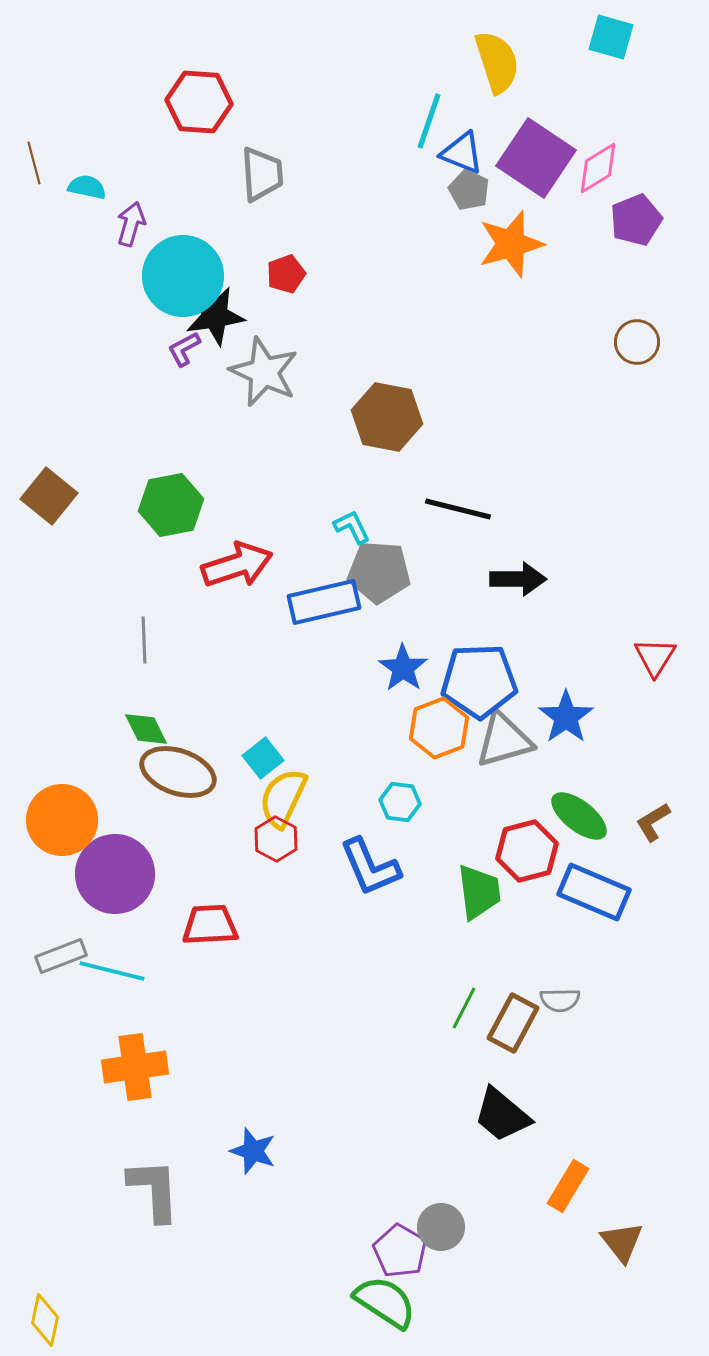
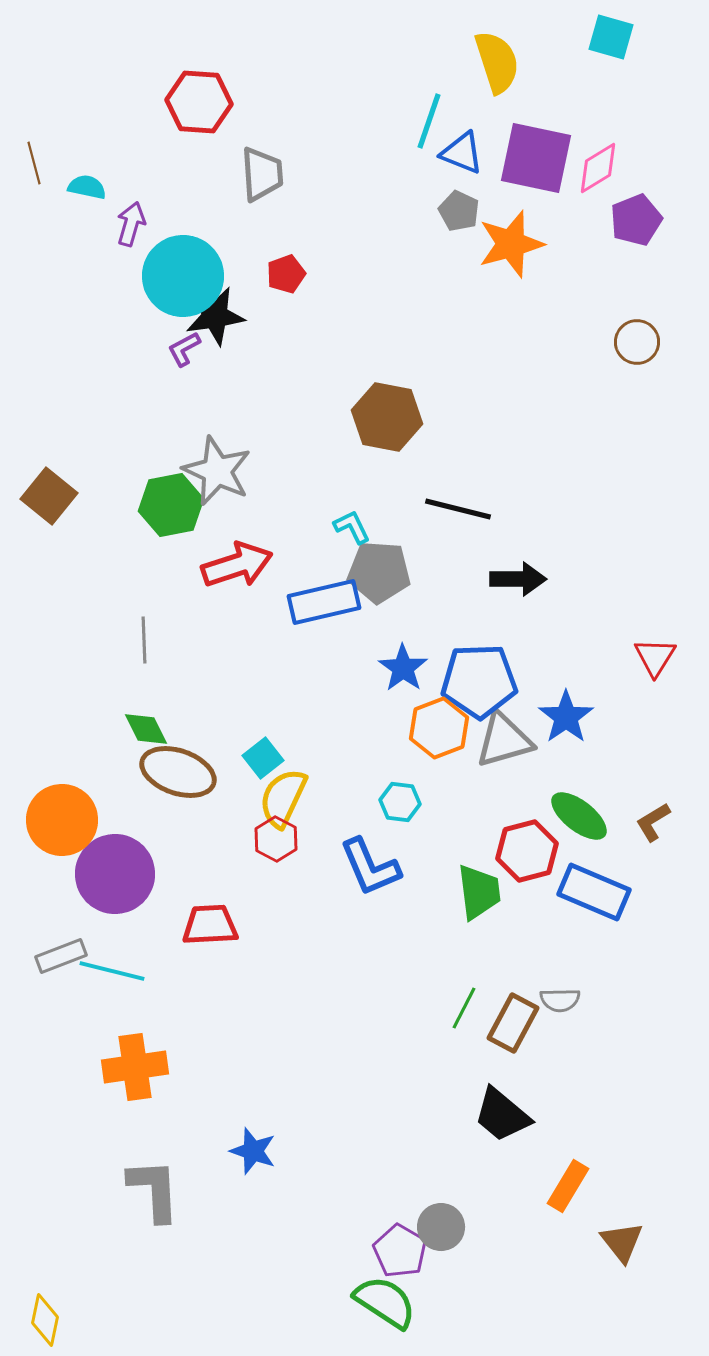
purple square at (536, 158): rotated 22 degrees counterclockwise
gray pentagon at (469, 190): moved 10 px left, 21 px down
gray star at (264, 372): moved 47 px left, 99 px down
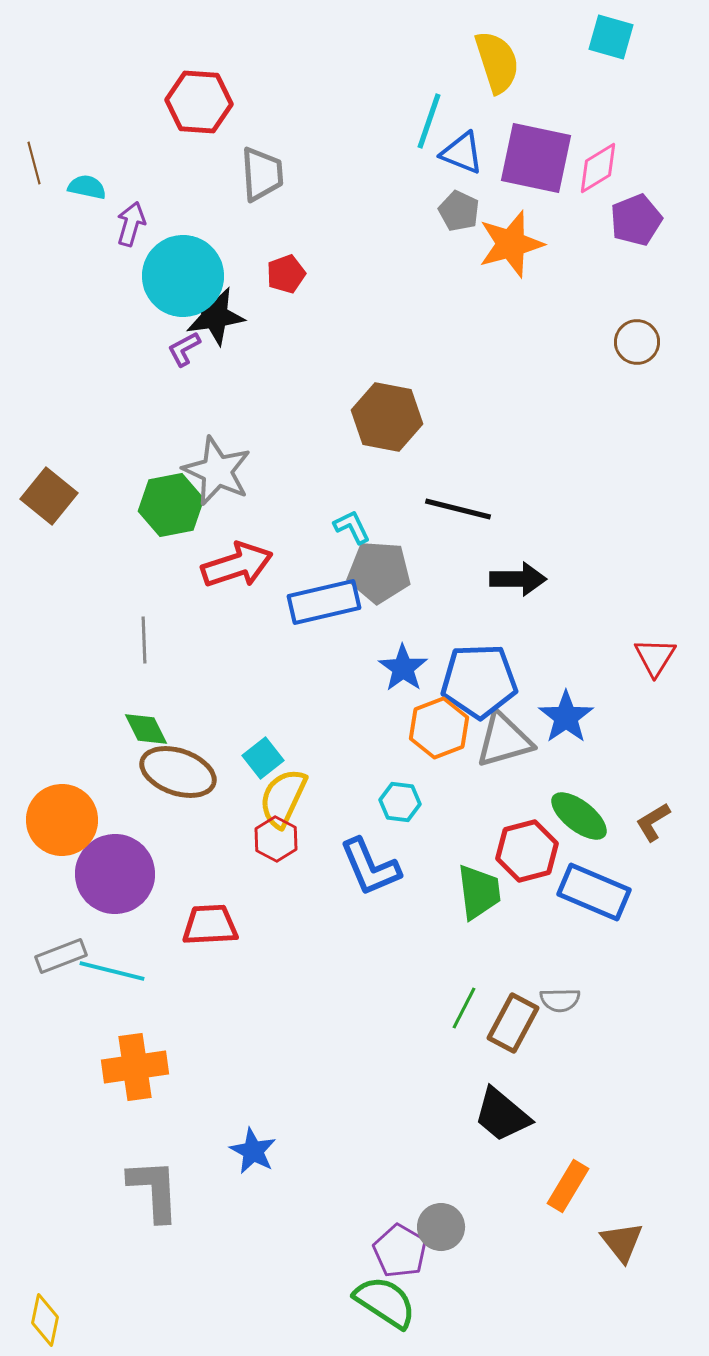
blue star at (253, 1151): rotated 9 degrees clockwise
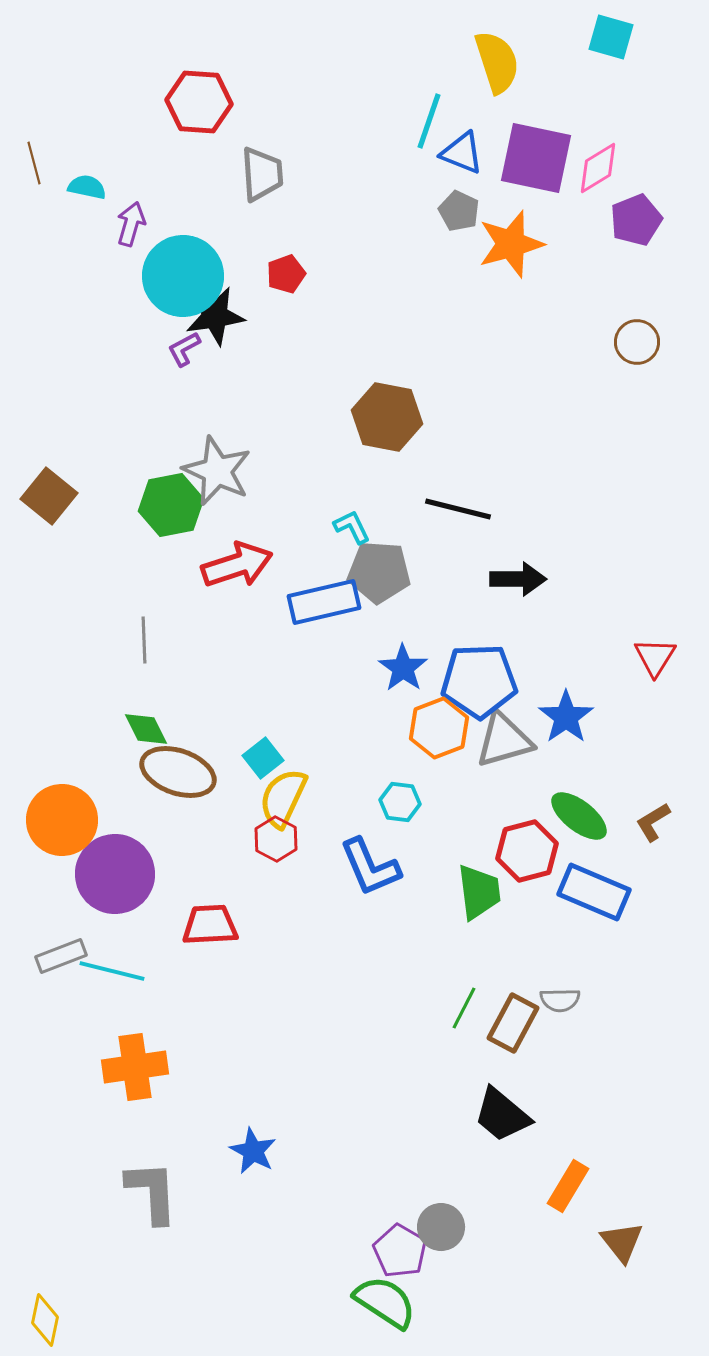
gray L-shape at (154, 1190): moved 2 px left, 2 px down
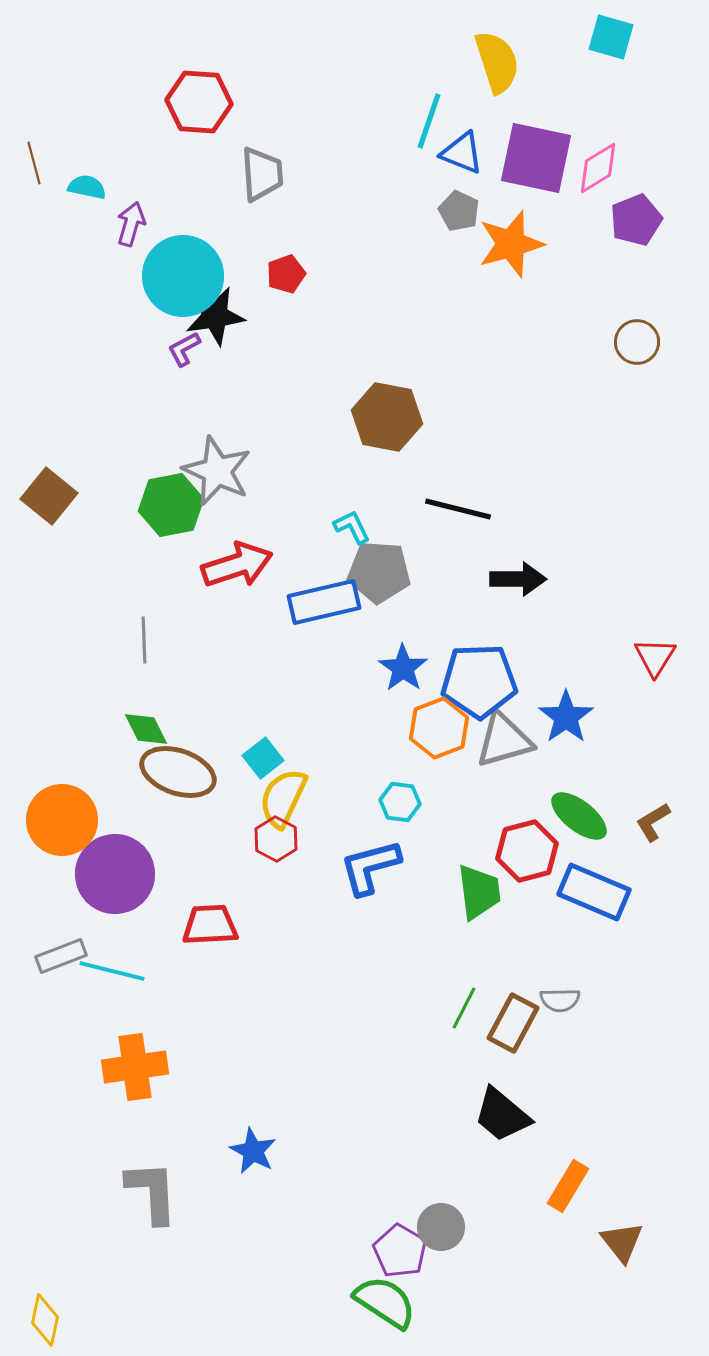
blue L-shape at (370, 867): rotated 98 degrees clockwise
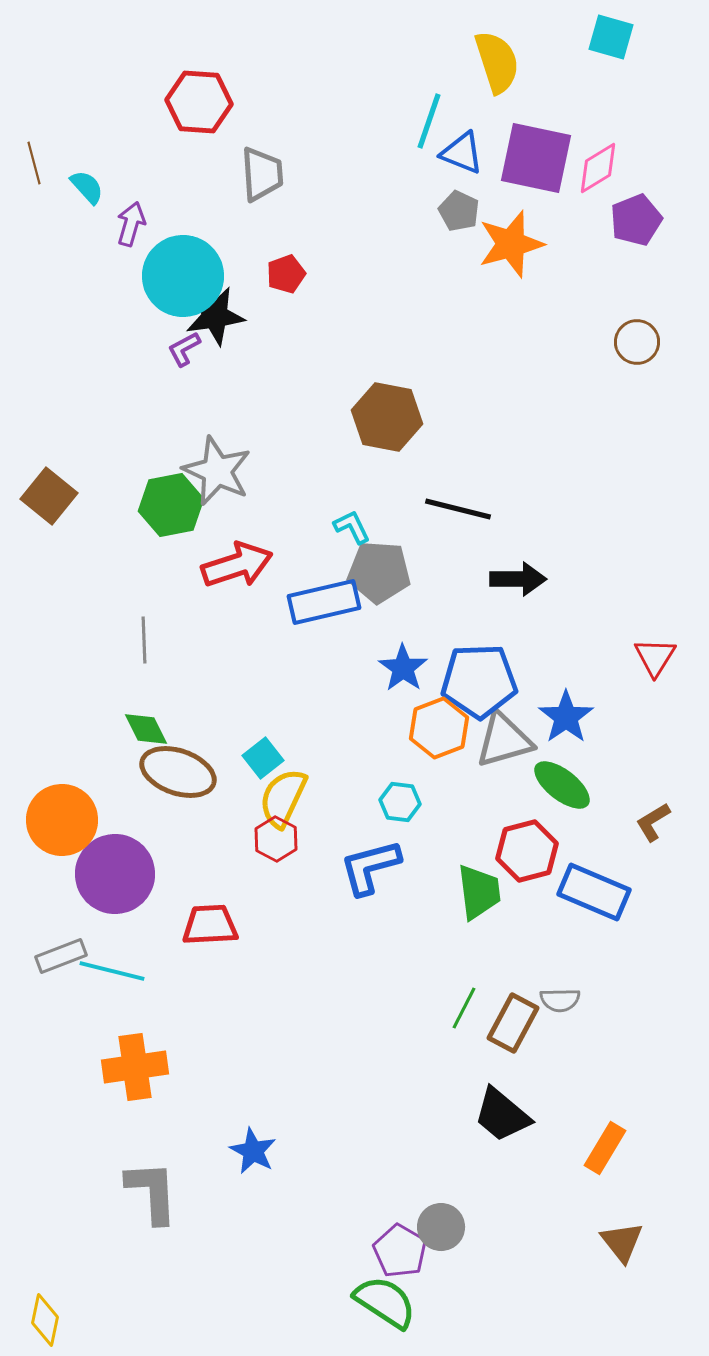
cyan semicircle at (87, 187): rotated 36 degrees clockwise
green ellipse at (579, 816): moved 17 px left, 31 px up
orange rectangle at (568, 1186): moved 37 px right, 38 px up
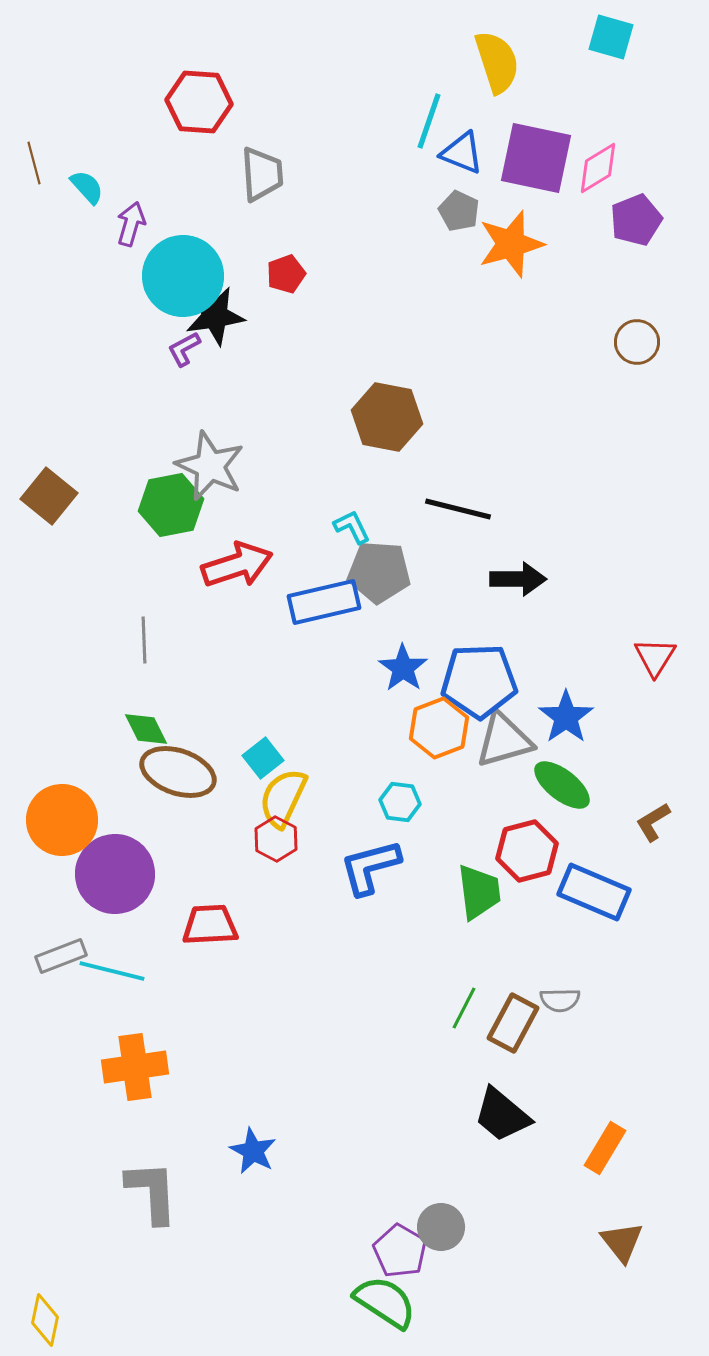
gray star at (217, 471): moved 7 px left, 5 px up
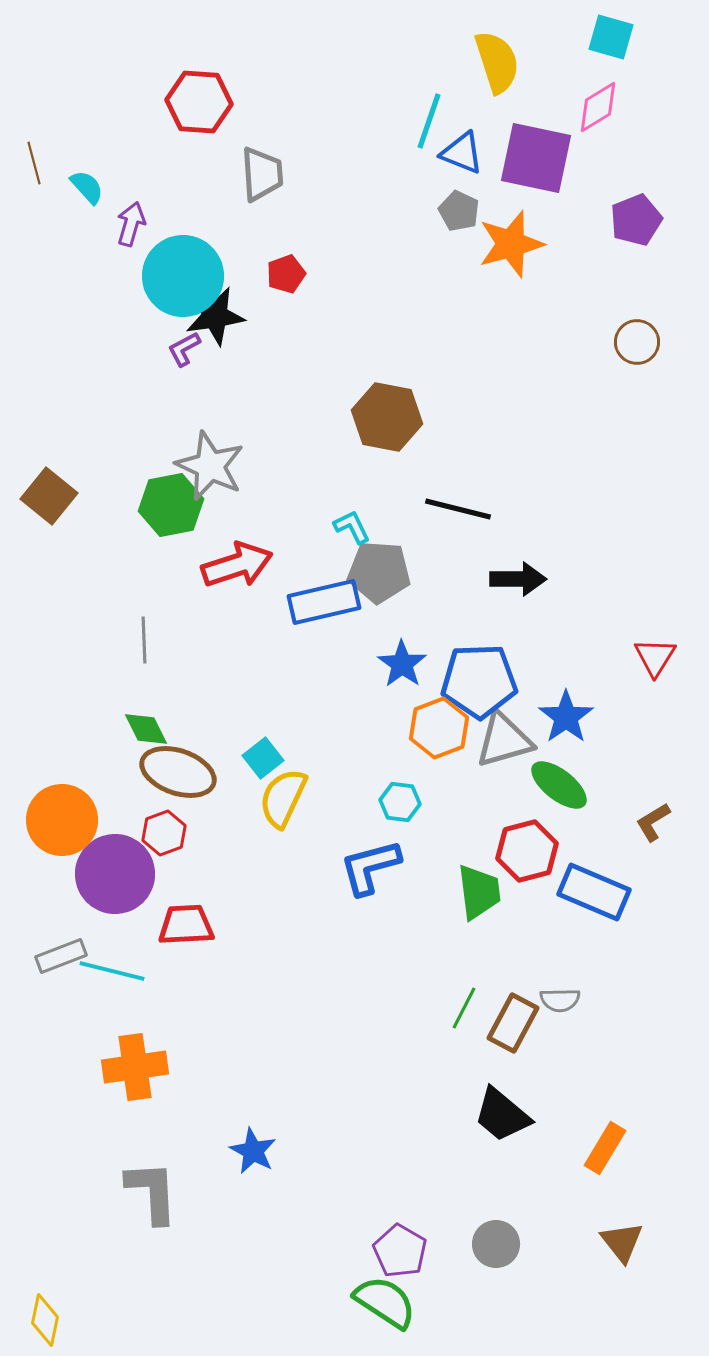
pink diamond at (598, 168): moved 61 px up
blue star at (403, 668): moved 1 px left, 4 px up
green ellipse at (562, 785): moved 3 px left
red hexagon at (276, 839): moved 112 px left, 6 px up; rotated 12 degrees clockwise
red trapezoid at (210, 925): moved 24 px left
gray circle at (441, 1227): moved 55 px right, 17 px down
